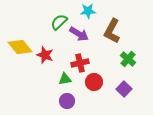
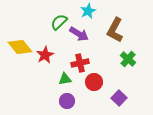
cyan star: rotated 21 degrees counterclockwise
brown L-shape: moved 3 px right, 1 px up
red star: rotated 24 degrees clockwise
purple square: moved 5 px left, 9 px down
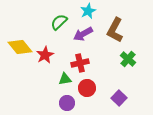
purple arrow: moved 4 px right; rotated 120 degrees clockwise
red circle: moved 7 px left, 6 px down
purple circle: moved 2 px down
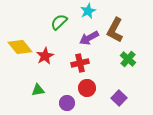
purple arrow: moved 6 px right, 4 px down
red star: moved 1 px down
green triangle: moved 27 px left, 11 px down
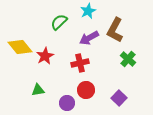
red circle: moved 1 px left, 2 px down
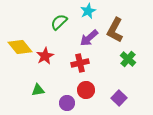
purple arrow: rotated 12 degrees counterclockwise
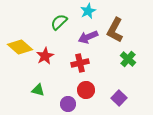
purple arrow: moved 1 px left, 1 px up; rotated 18 degrees clockwise
yellow diamond: rotated 10 degrees counterclockwise
green triangle: rotated 24 degrees clockwise
purple circle: moved 1 px right, 1 px down
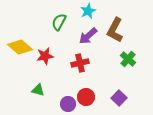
green semicircle: rotated 18 degrees counterclockwise
purple arrow: moved 1 px up; rotated 18 degrees counterclockwise
red star: rotated 18 degrees clockwise
red circle: moved 7 px down
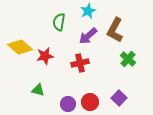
green semicircle: rotated 18 degrees counterclockwise
red circle: moved 4 px right, 5 px down
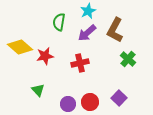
purple arrow: moved 1 px left, 3 px up
green triangle: rotated 32 degrees clockwise
